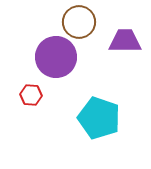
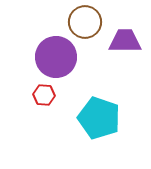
brown circle: moved 6 px right
red hexagon: moved 13 px right
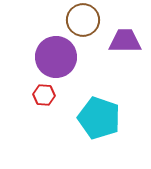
brown circle: moved 2 px left, 2 px up
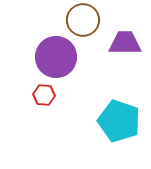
purple trapezoid: moved 2 px down
cyan pentagon: moved 20 px right, 3 px down
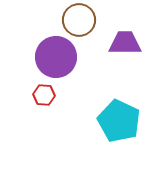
brown circle: moved 4 px left
cyan pentagon: rotated 6 degrees clockwise
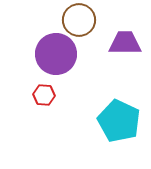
purple circle: moved 3 px up
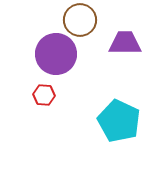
brown circle: moved 1 px right
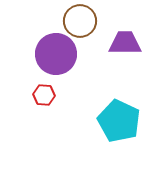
brown circle: moved 1 px down
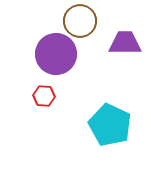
red hexagon: moved 1 px down
cyan pentagon: moved 9 px left, 4 px down
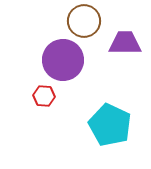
brown circle: moved 4 px right
purple circle: moved 7 px right, 6 px down
